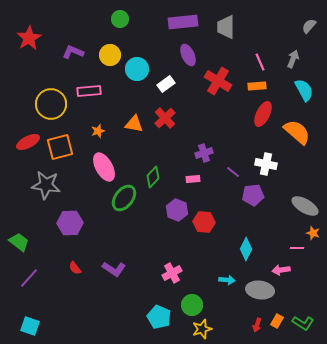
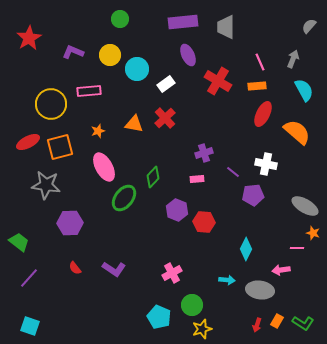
pink rectangle at (193, 179): moved 4 px right
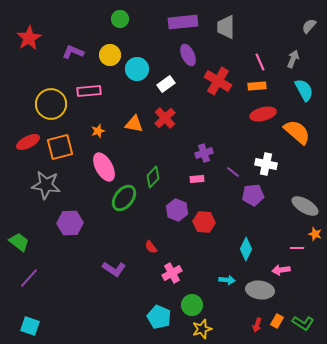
red ellipse at (263, 114): rotated 50 degrees clockwise
orange star at (313, 233): moved 2 px right, 1 px down
red semicircle at (75, 268): moved 76 px right, 21 px up
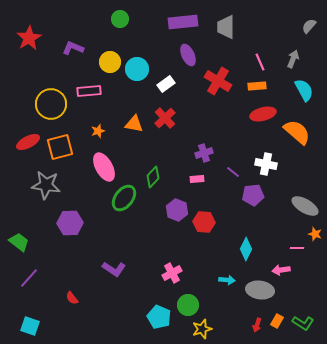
purple L-shape at (73, 52): moved 4 px up
yellow circle at (110, 55): moved 7 px down
red semicircle at (151, 247): moved 79 px left, 51 px down
green circle at (192, 305): moved 4 px left
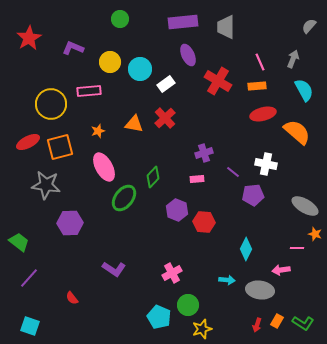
cyan circle at (137, 69): moved 3 px right
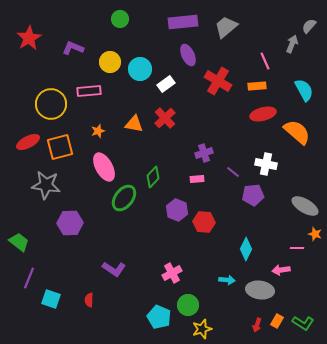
gray trapezoid at (226, 27): rotated 50 degrees clockwise
gray arrow at (293, 59): moved 1 px left, 15 px up
pink line at (260, 62): moved 5 px right, 1 px up
purple line at (29, 278): rotated 20 degrees counterclockwise
red semicircle at (72, 298): moved 17 px right, 2 px down; rotated 40 degrees clockwise
cyan square at (30, 326): moved 21 px right, 27 px up
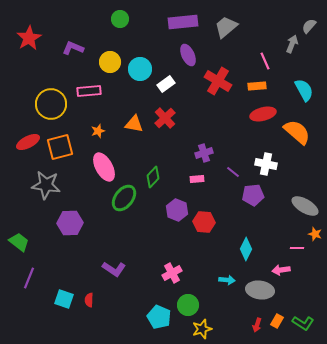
cyan square at (51, 299): moved 13 px right
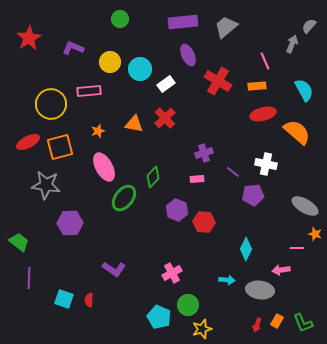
purple line at (29, 278): rotated 20 degrees counterclockwise
green L-shape at (303, 323): rotated 35 degrees clockwise
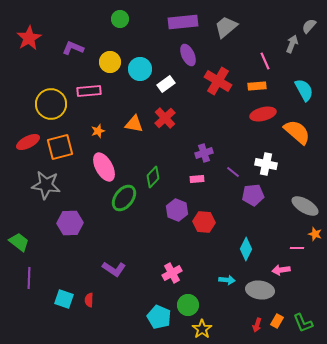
yellow star at (202, 329): rotated 18 degrees counterclockwise
